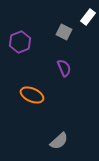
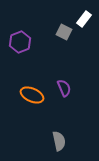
white rectangle: moved 4 px left, 2 px down
purple semicircle: moved 20 px down
gray semicircle: rotated 60 degrees counterclockwise
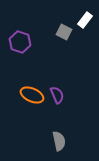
white rectangle: moved 1 px right, 1 px down
purple hexagon: rotated 20 degrees counterclockwise
purple semicircle: moved 7 px left, 7 px down
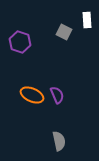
white rectangle: moved 2 px right; rotated 42 degrees counterclockwise
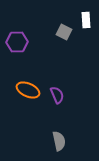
white rectangle: moved 1 px left
purple hexagon: moved 3 px left; rotated 20 degrees counterclockwise
orange ellipse: moved 4 px left, 5 px up
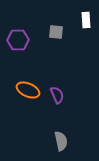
gray square: moved 8 px left; rotated 21 degrees counterclockwise
purple hexagon: moved 1 px right, 2 px up
gray semicircle: moved 2 px right
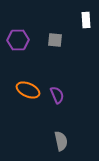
gray square: moved 1 px left, 8 px down
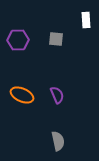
gray square: moved 1 px right, 1 px up
orange ellipse: moved 6 px left, 5 px down
gray semicircle: moved 3 px left
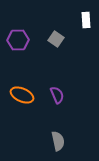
gray square: rotated 28 degrees clockwise
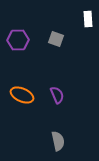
white rectangle: moved 2 px right, 1 px up
gray square: rotated 14 degrees counterclockwise
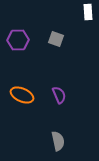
white rectangle: moved 7 px up
purple semicircle: moved 2 px right
